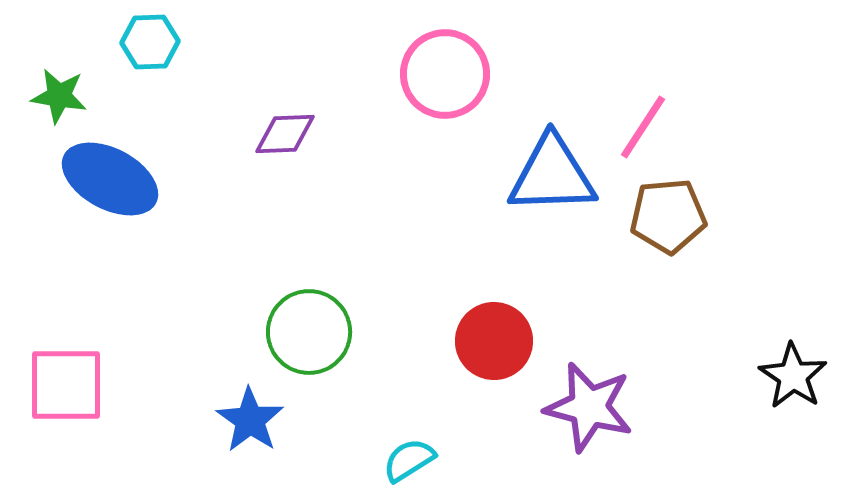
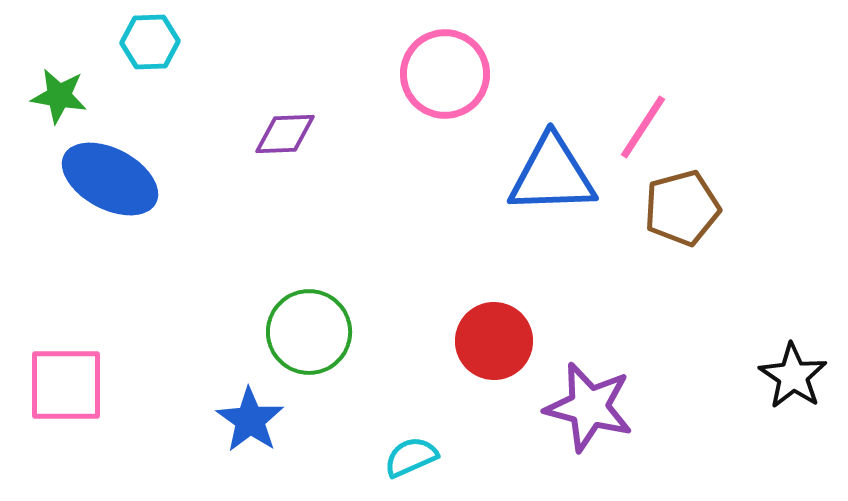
brown pentagon: moved 14 px right, 8 px up; rotated 10 degrees counterclockwise
cyan semicircle: moved 2 px right, 3 px up; rotated 8 degrees clockwise
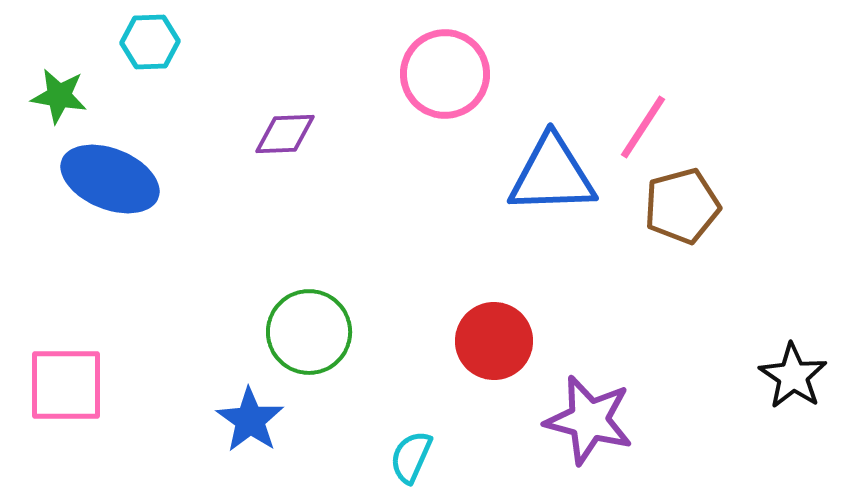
blue ellipse: rotated 6 degrees counterclockwise
brown pentagon: moved 2 px up
purple star: moved 13 px down
cyan semicircle: rotated 42 degrees counterclockwise
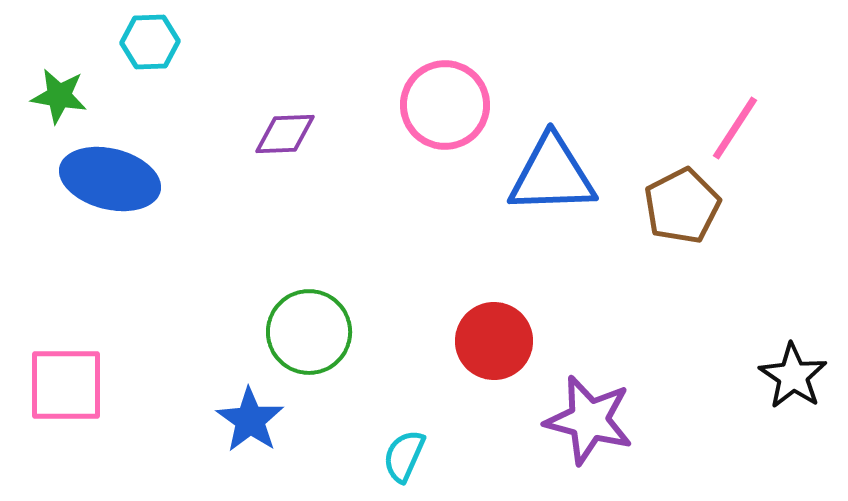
pink circle: moved 31 px down
pink line: moved 92 px right, 1 px down
blue ellipse: rotated 8 degrees counterclockwise
brown pentagon: rotated 12 degrees counterclockwise
cyan semicircle: moved 7 px left, 1 px up
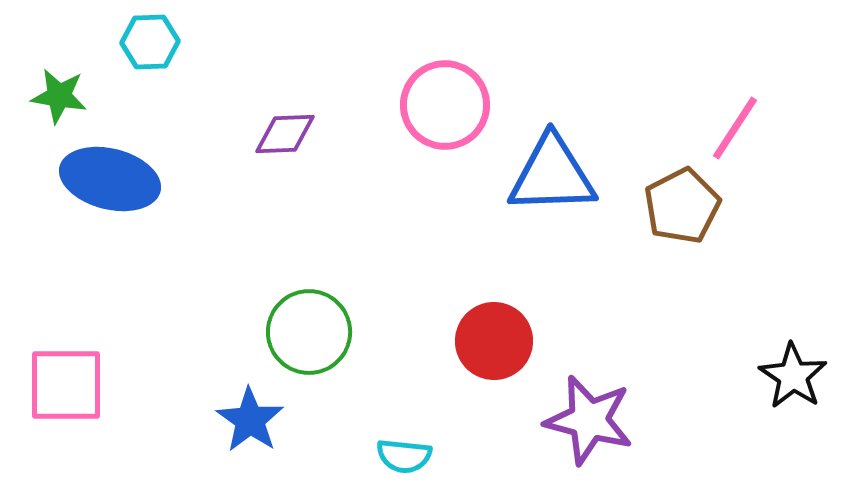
cyan semicircle: rotated 108 degrees counterclockwise
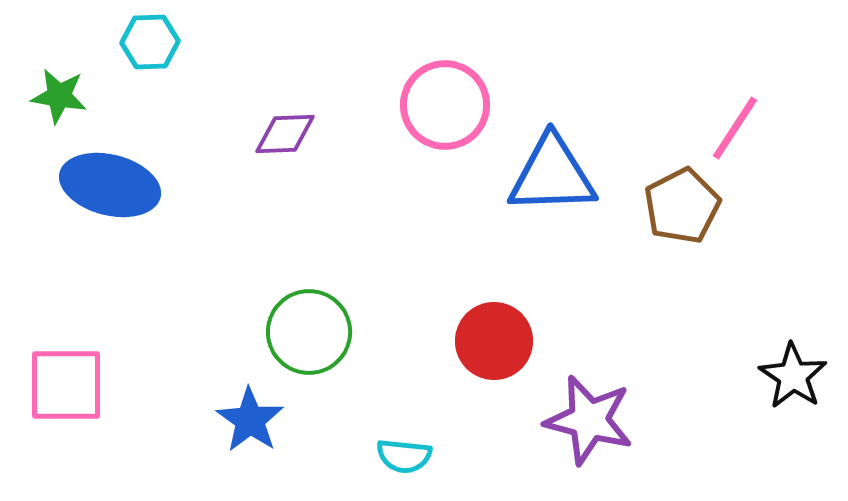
blue ellipse: moved 6 px down
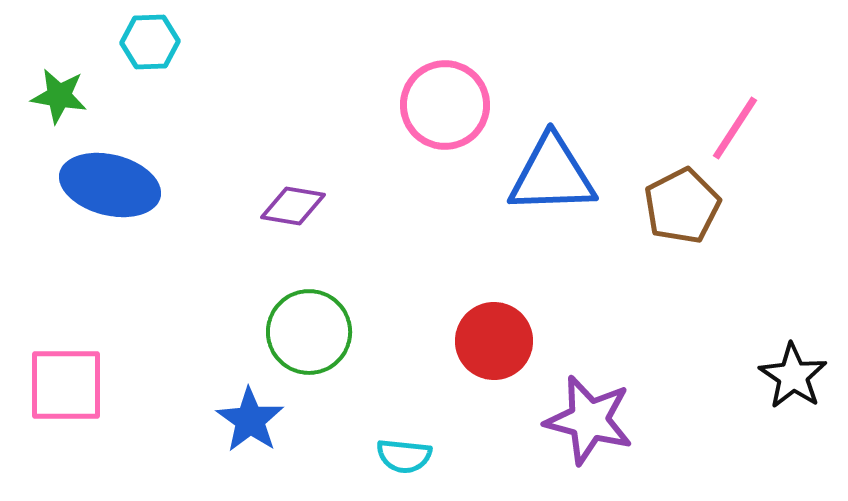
purple diamond: moved 8 px right, 72 px down; rotated 12 degrees clockwise
